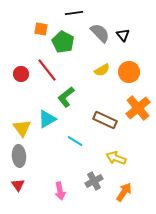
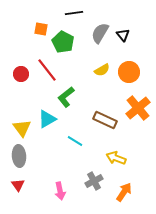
gray semicircle: rotated 105 degrees counterclockwise
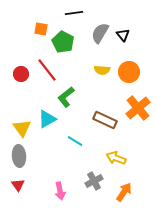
yellow semicircle: rotated 35 degrees clockwise
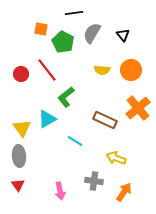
gray semicircle: moved 8 px left
orange circle: moved 2 px right, 2 px up
gray cross: rotated 36 degrees clockwise
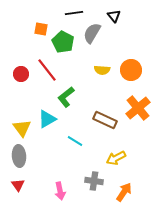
black triangle: moved 9 px left, 19 px up
yellow arrow: rotated 48 degrees counterclockwise
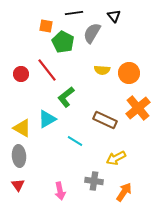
orange square: moved 5 px right, 3 px up
orange circle: moved 2 px left, 3 px down
yellow triangle: rotated 24 degrees counterclockwise
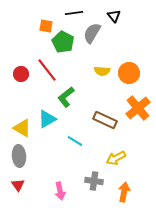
yellow semicircle: moved 1 px down
orange arrow: rotated 24 degrees counterclockwise
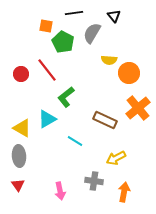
yellow semicircle: moved 7 px right, 11 px up
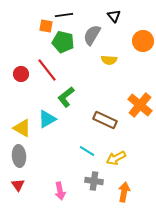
black line: moved 10 px left, 2 px down
gray semicircle: moved 2 px down
green pentagon: rotated 15 degrees counterclockwise
orange circle: moved 14 px right, 32 px up
orange cross: moved 2 px right, 3 px up; rotated 10 degrees counterclockwise
cyan line: moved 12 px right, 10 px down
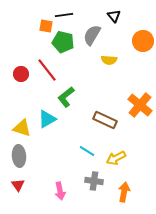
yellow triangle: rotated 12 degrees counterclockwise
